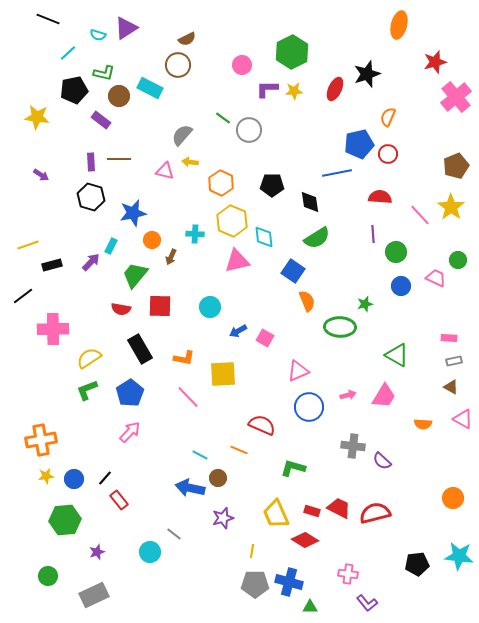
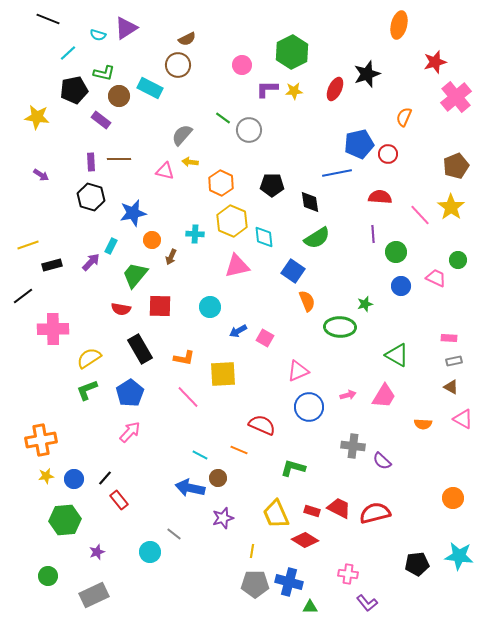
orange semicircle at (388, 117): moved 16 px right
pink triangle at (237, 261): moved 5 px down
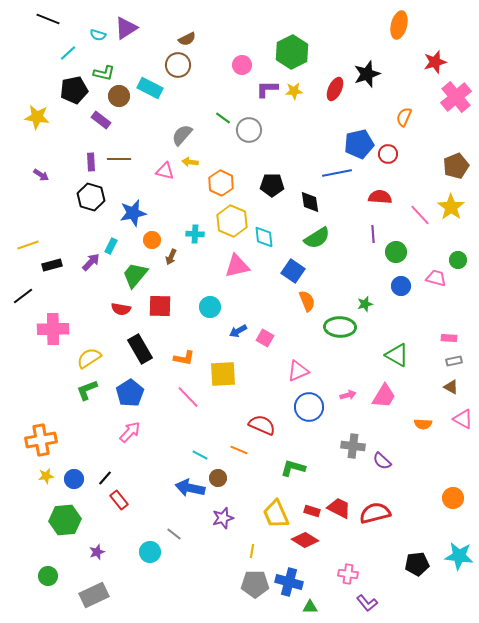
pink trapezoid at (436, 278): rotated 10 degrees counterclockwise
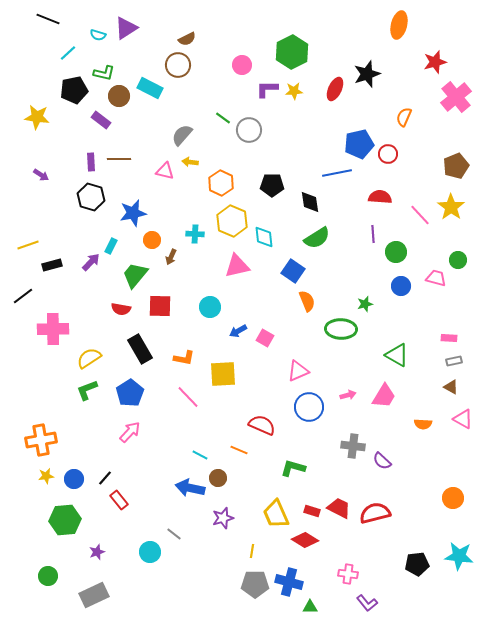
green ellipse at (340, 327): moved 1 px right, 2 px down
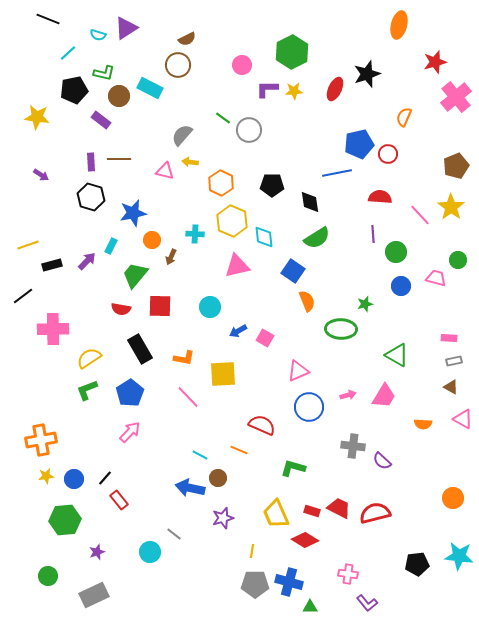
purple arrow at (91, 262): moved 4 px left, 1 px up
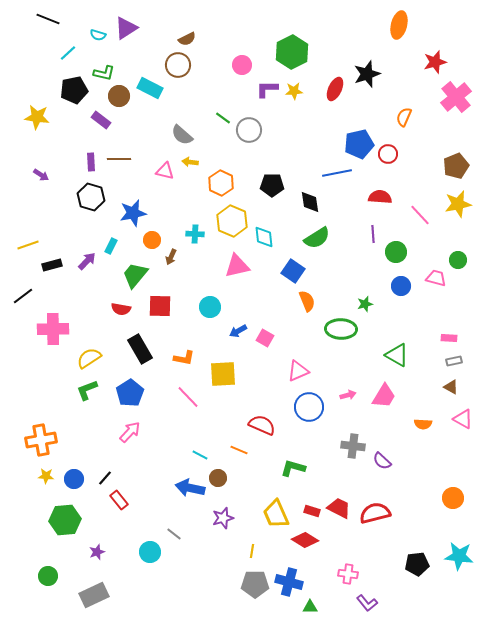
gray semicircle at (182, 135): rotated 90 degrees counterclockwise
yellow star at (451, 207): moved 7 px right, 3 px up; rotated 24 degrees clockwise
yellow star at (46, 476): rotated 14 degrees clockwise
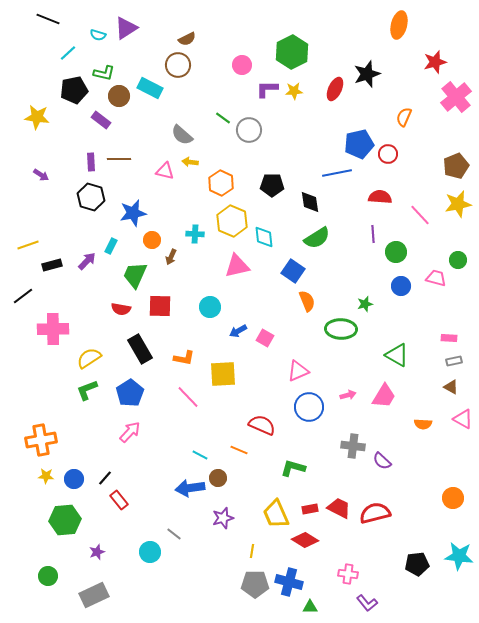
green trapezoid at (135, 275): rotated 16 degrees counterclockwise
blue arrow at (190, 488): rotated 20 degrees counterclockwise
red rectangle at (312, 511): moved 2 px left, 2 px up; rotated 28 degrees counterclockwise
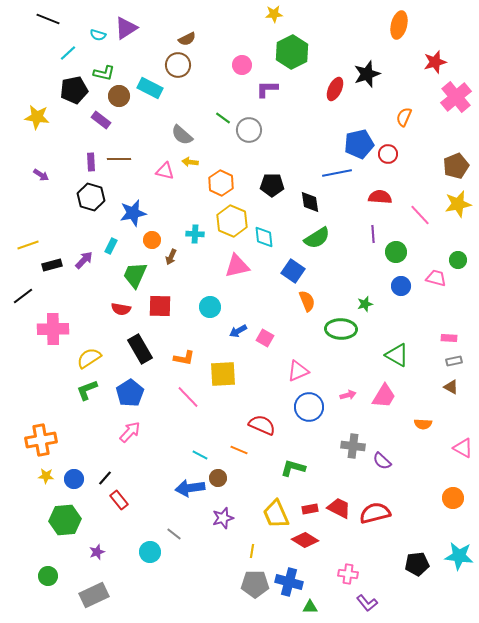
yellow star at (294, 91): moved 20 px left, 77 px up
purple arrow at (87, 261): moved 3 px left, 1 px up
pink triangle at (463, 419): moved 29 px down
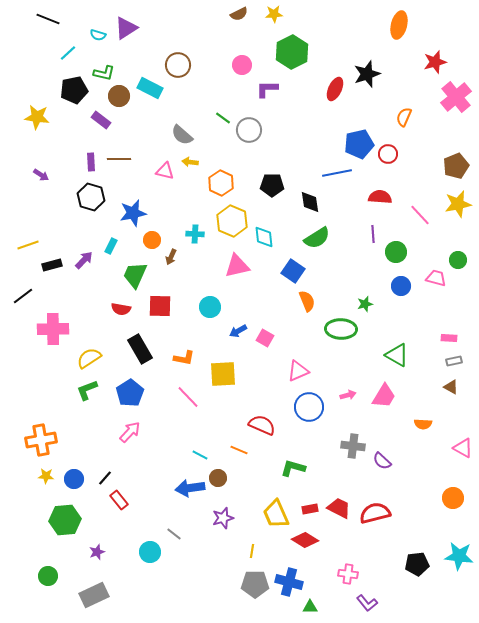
brown semicircle at (187, 39): moved 52 px right, 25 px up
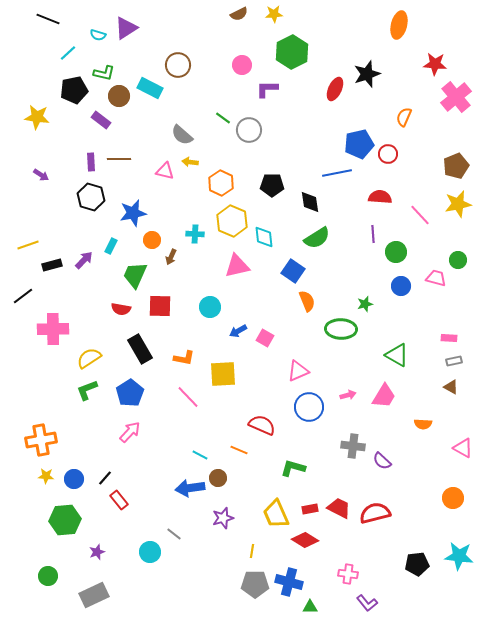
red star at (435, 62): moved 2 px down; rotated 20 degrees clockwise
